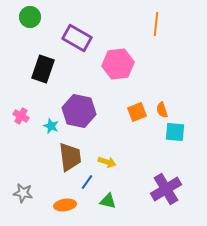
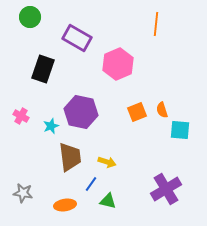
pink hexagon: rotated 16 degrees counterclockwise
purple hexagon: moved 2 px right, 1 px down
cyan star: rotated 28 degrees clockwise
cyan square: moved 5 px right, 2 px up
blue line: moved 4 px right, 2 px down
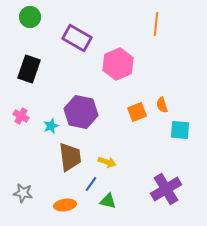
black rectangle: moved 14 px left
orange semicircle: moved 5 px up
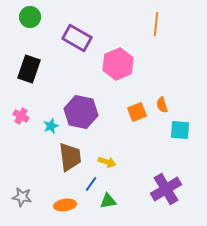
gray star: moved 1 px left, 4 px down
green triangle: rotated 24 degrees counterclockwise
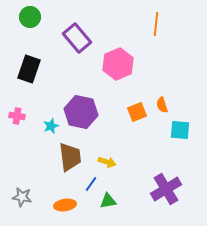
purple rectangle: rotated 20 degrees clockwise
pink cross: moved 4 px left; rotated 21 degrees counterclockwise
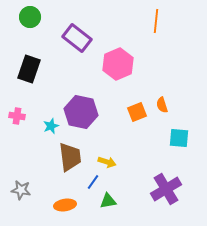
orange line: moved 3 px up
purple rectangle: rotated 12 degrees counterclockwise
cyan square: moved 1 px left, 8 px down
blue line: moved 2 px right, 2 px up
gray star: moved 1 px left, 7 px up
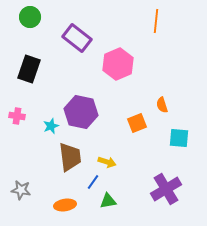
orange square: moved 11 px down
